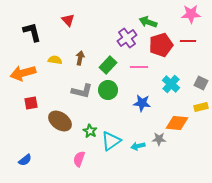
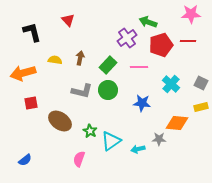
cyan arrow: moved 3 px down
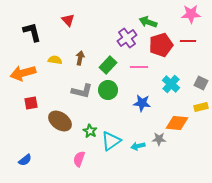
cyan arrow: moved 3 px up
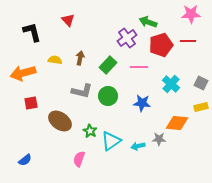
green circle: moved 6 px down
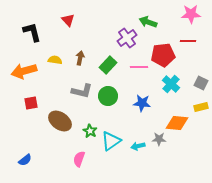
red pentagon: moved 2 px right, 10 px down; rotated 10 degrees clockwise
orange arrow: moved 1 px right, 2 px up
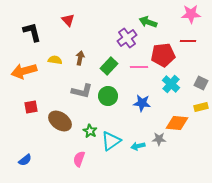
green rectangle: moved 1 px right, 1 px down
red square: moved 4 px down
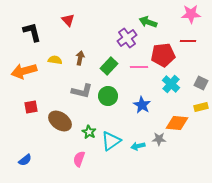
blue star: moved 2 px down; rotated 24 degrees clockwise
green star: moved 1 px left, 1 px down
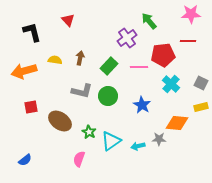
green arrow: moved 1 px right, 1 px up; rotated 30 degrees clockwise
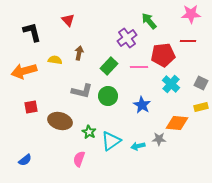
brown arrow: moved 1 px left, 5 px up
brown ellipse: rotated 20 degrees counterclockwise
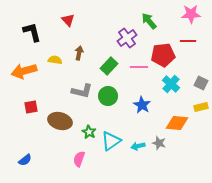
gray star: moved 4 px down; rotated 16 degrees clockwise
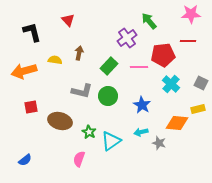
yellow rectangle: moved 3 px left, 2 px down
cyan arrow: moved 3 px right, 14 px up
